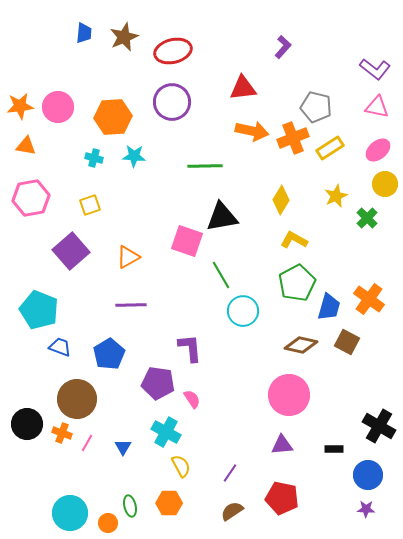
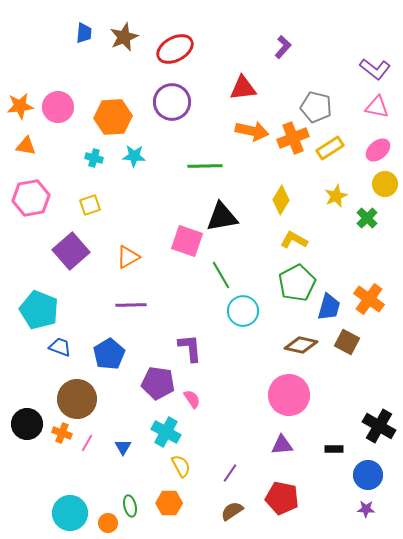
red ellipse at (173, 51): moved 2 px right, 2 px up; rotated 15 degrees counterclockwise
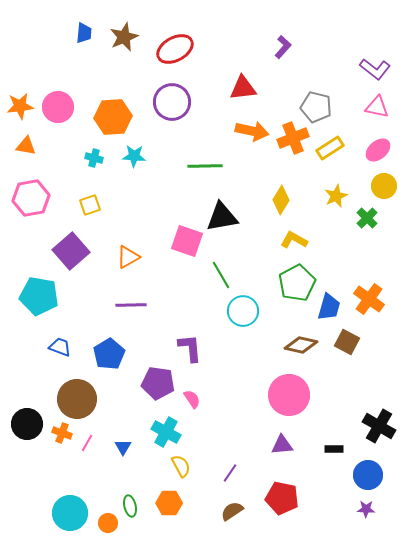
yellow circle at (385, 184): moved 1 px left, 2 px down
cyan pentagon at (39, 310): moved 14 px up; rotated 12 degrees counterclockwise
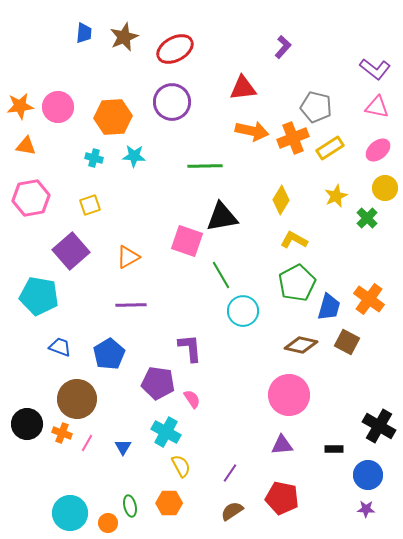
yellow circle at (384, 186): moved 1 px right, 2 px down
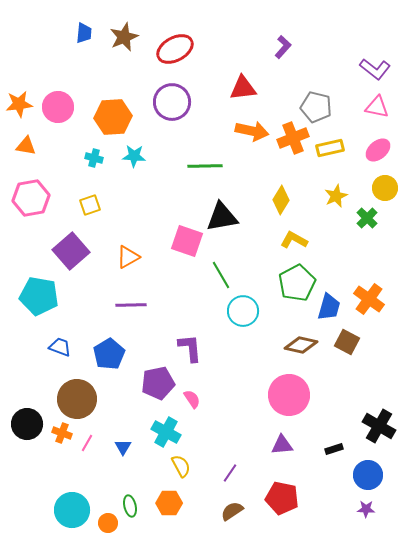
orange star at (20, 106): moved 1 px left, 2 px up
yellow rectangle at (330, 148): rotated 20 degrees clockwise
purple pentagon at (158, 383): rotated 20 degrees counterclockwise
black rectangle at (334, 449): rotated 18 degrees counterclockwise
cyan circle at (70, 513): moved 2 px right, 3 px up
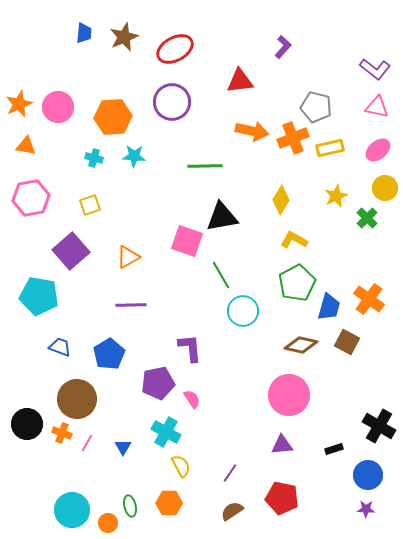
red triangle at (243, 88): moved 3 px left, 7 px up
orange star at (19, 104): rotated 16 degrees counterclockwise
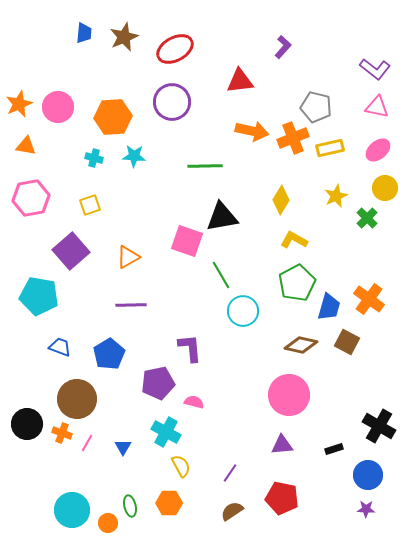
pink semicircle at (192, 399): moved 2 px right, 3 px down; rotated 42 degrees counterclockwise
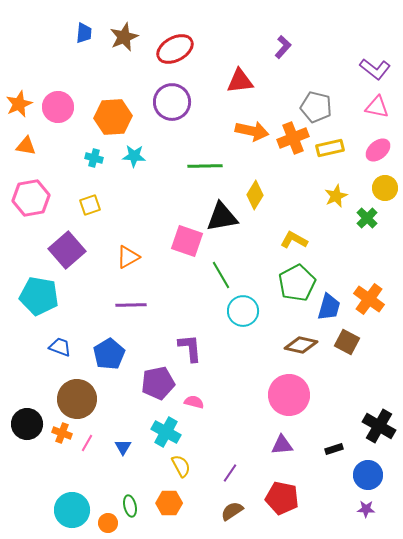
yellow diamond at (281, 200): moved 26 px left, 5 px up
purple square at (71, 251): moved 4 px left, 1 px up
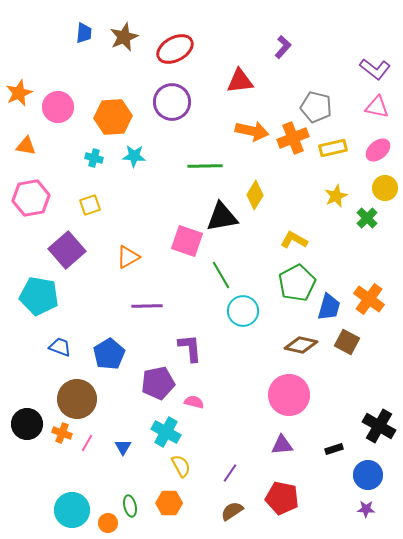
orange star at (19, 104): moved 11 px up
yellow rectangle at (330, 148): moved 3 px right
purple line at (131, 305): moved 16 px right, 1 px down
